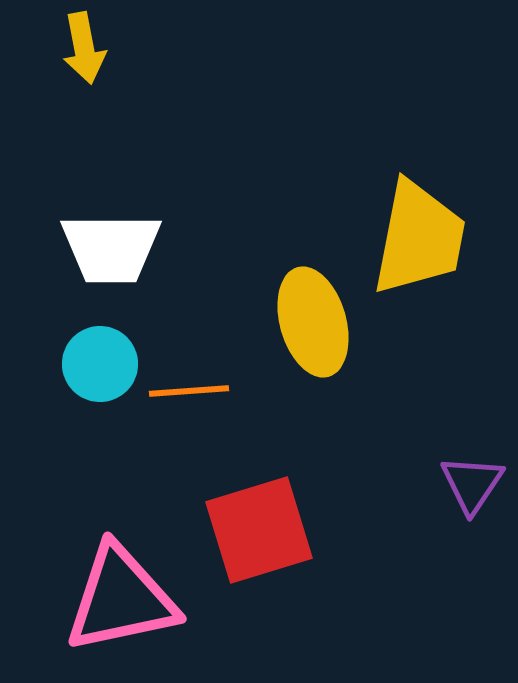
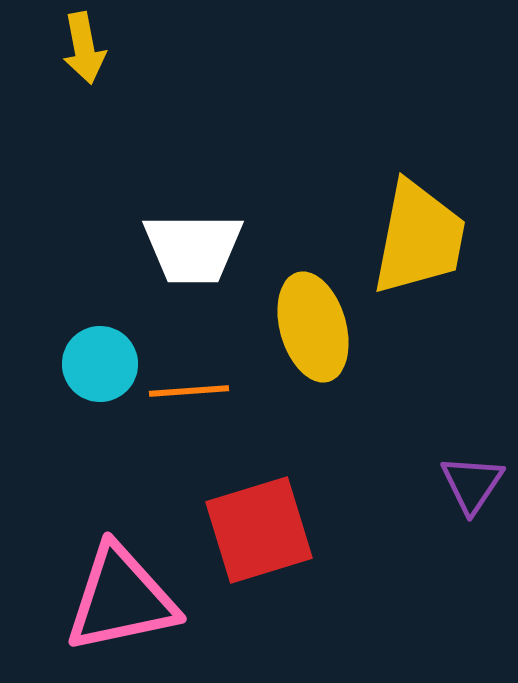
white trapezoid: moved 82 px right
yellow ellipse: moved 5 px down
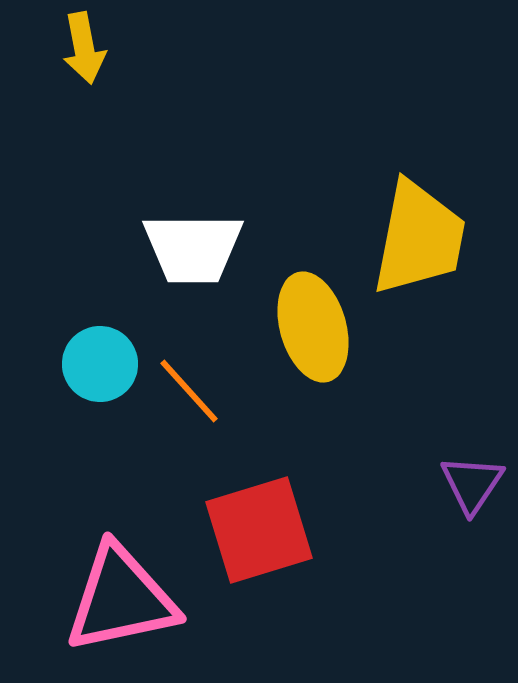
orange line: rotated 52 degrees clockwise
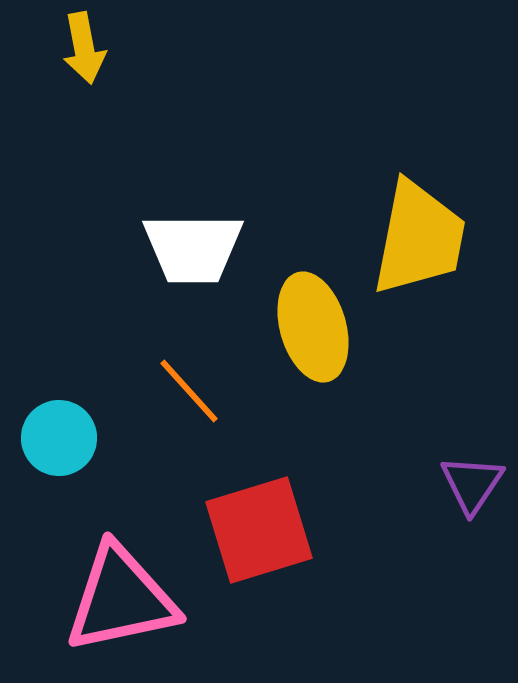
cyan circle: moved 41 px left, 74 px down
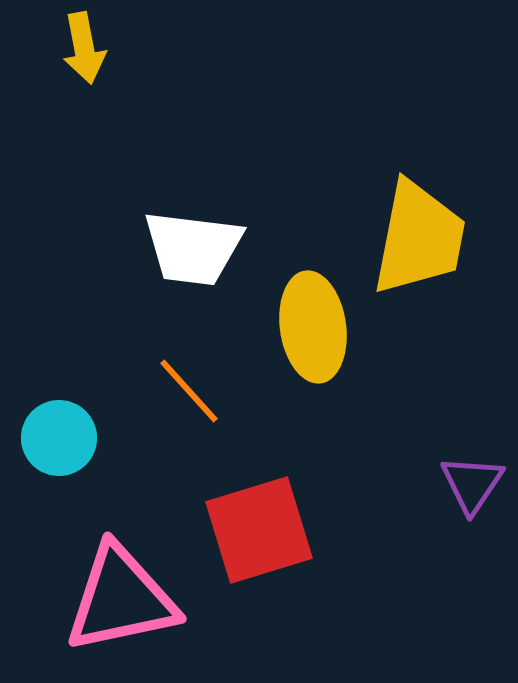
white trapezoid: rotated 7 degrees clockwise
yellow ellipse: rotated 8 degrees clockwise
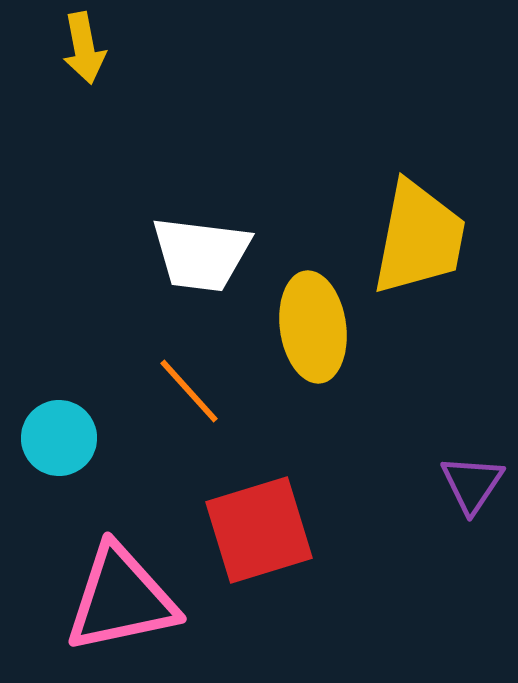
white trapezoid: moved 8 px right, 6 px down
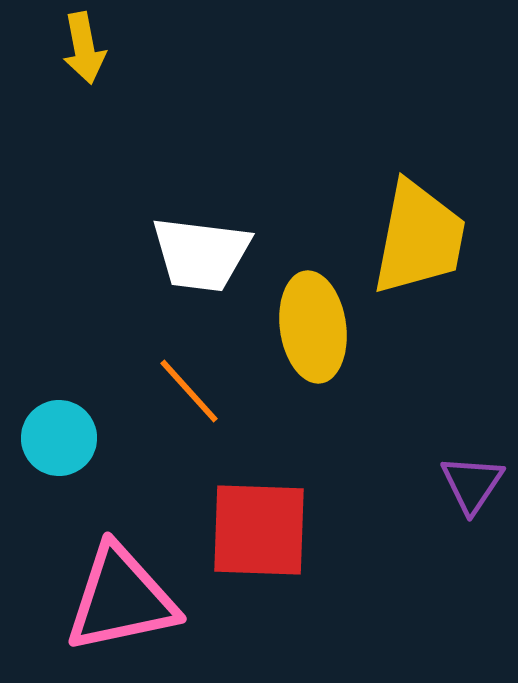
red square: rotated 19 degrees clockwise
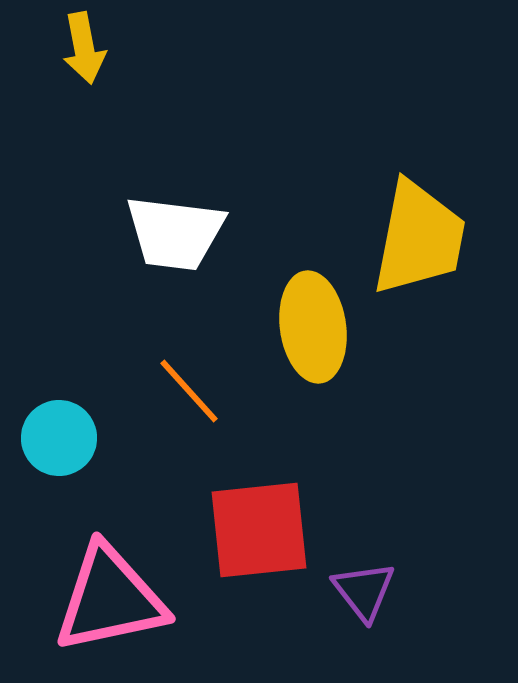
white trapezoid: moved 26 px left, 21 px up
purple triangle: moved 108 px left, 107 px down; rotated 12 degrees counterclockwise
red square: rotated 8 degrees counterclockwise
pink triangle: moved 11 px left
